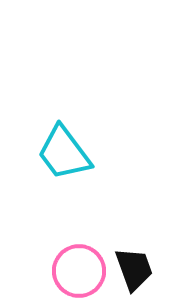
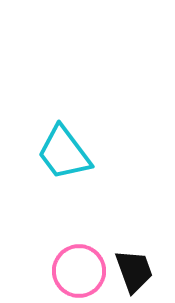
black trapezoid: moved 2 px down
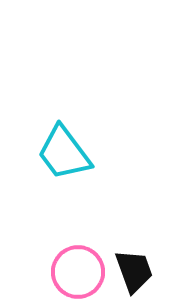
pink circle: moved 1 px left, 1 px down
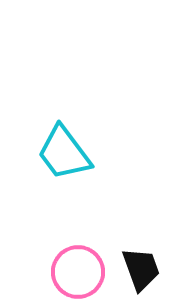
black trapezoid: moved 7 px right, 2 px up
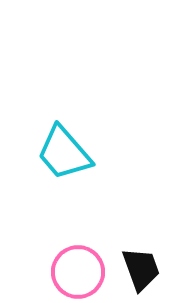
cyan trapezoid: rotated 4 degrees counterclockwise
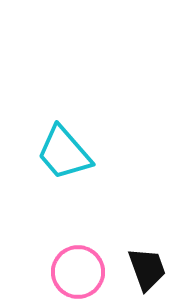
black trapezoid: moved 6 px right
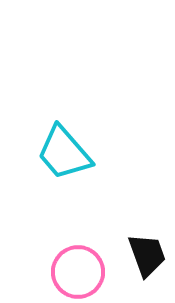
black trapezoid: moved 14 px up
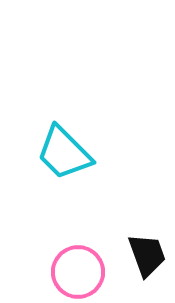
cyan trapezoid: rotated 4 degrees counterclockwise
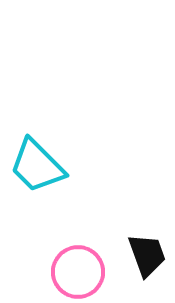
cyan trapezoid: moved 27 px left, 13 px down
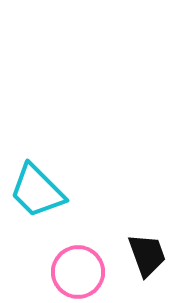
cyan trapezoid: moved 25 px down
